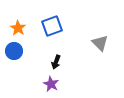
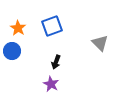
blue circle: moved 2 px left
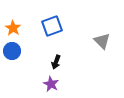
orange star: moved 5 px left
gray triangle: moved 2 px right, 2 px up
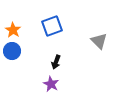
orange star: moved 2 px down
gray triangle: moved 3 px left
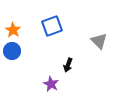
black arrow: moved 12 px right, 3 px down
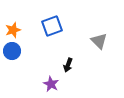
orange star: rotated 21 degrees clockwise
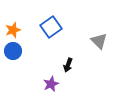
blue square: moved 1 px left, 1 px down; rotated 15 degrees counterclockwise
blue circle: moved 1 px right
purple star: rotated 21 degrees clockwise
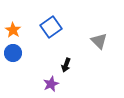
orange star: rotated 21 degrees counterclockwise
blue circle: moved 2 px down
black arrow: moved 2 px left
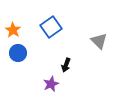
blue circle: moved 5 px right
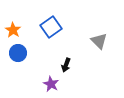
purple star: rotated 21 degrees counterclockwise
